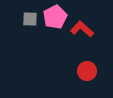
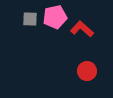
pink pentagon: rotated 15 degrees clockwise
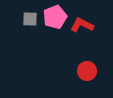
pink pentagon: rotated 10 degrees counterclockwise
red L-shape: moved 4 px up; rotated 15 degrees counterclockwise
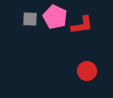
pink pentagon: rotated 25 degrees counterclockwise
red L-shape: rotated 145 degrees clockwise
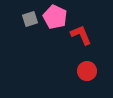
gray square: rotated 21 degrees counterclockwise
red L-shape: moved 1 px left, 10 px down; rotated 105 degrees counterclockwise
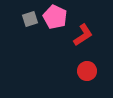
red L-shape: moved 2 px right; rotated 80 degrees clockwise
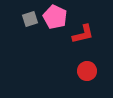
red L-shape: moved 1 px up; rotated 20 degrees clockwise
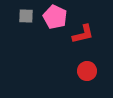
gray square: moved 4 px left, 3 px up; rotated 21 degrees clockwise
